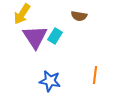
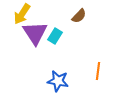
brown semicircle: rotated 56 degrees counterclockwise
purple triangle: moved 4 px up
orange line: moved 3 px right, 4 px up
blue star: moved 8 px right
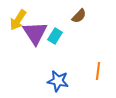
yellow arrow: moved 4 px left, 6 px down
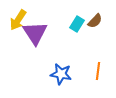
brown semicircle: moved 16 px right, 5 px down
cyan rectangle: moved 22 px right, 12 px up
blue star: moved 3 px right, 7 px up
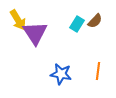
yellow arrow: rotated 65 degrees counterclockwise
